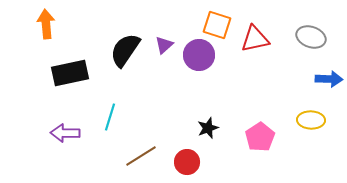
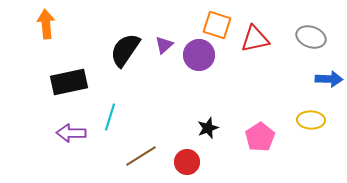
black rectangle: moved 1 px left, 9 px down
purple arrow: moved 6 px right
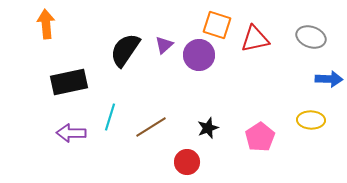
brown line: moved 10 px right, 29 px up
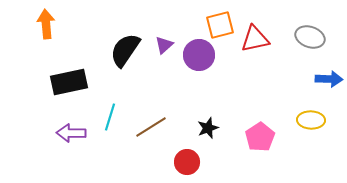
orange square: moved 3 px right; rotated 32 degrees counterclockwise
gray ellipse: moved 1 px left
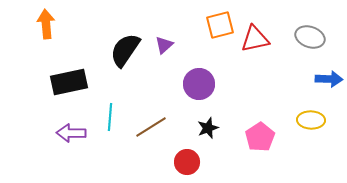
purple circle: moved 29 px down
cyan line: rotated 12 degrees counterclockwise
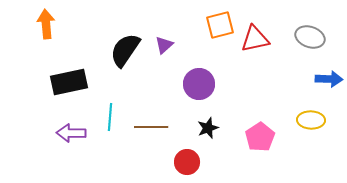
brown line: rotated 32 degrees clockwise
